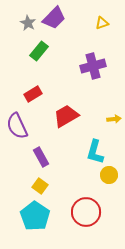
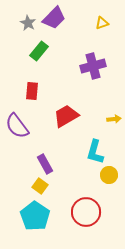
red rectangle: moved 1 px left, 3 px up; rotated 54 degrees counterclockwise
purple semicircle: rotated 12 degrees counterclockwise
purple rectangle: moved 4 px right, 7 px down
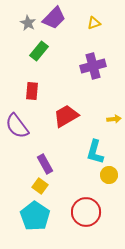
yellow triangle: moved 8 px left
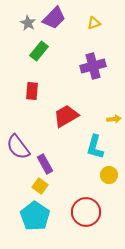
purple semicircle: moved 1 px right, 21 px down
cyan L-shape: moved 5 px up
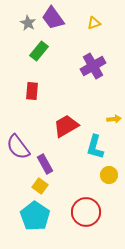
purple trapezoid: moved 1 px left; rotated 100 degrees clockwise
purple cross: rotated 15 degrees counterclockwise
red trapezoid: moved 10 px down
